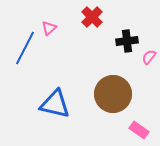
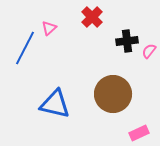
pink semicircle: moved 6 px up
pink rectangle: moved 3 px down; rotated 60 degrees counterclockwise
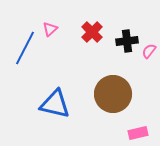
red cross: moved 15 px down
pink triangle: moved 1 px right, 1 px down
pink rectangle: moved 1 px left; rotated 12 degrees clockwise
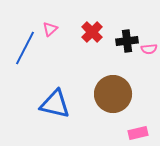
pink semicircle: moved 2 px up; rotated 133 degrees counterclockwise
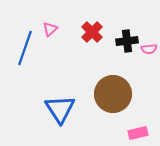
blue line: rotated 8 degrees counterclockwise
blue triangle: moved 5 px right, 5 px down; rotated 44 degrees clockwise
